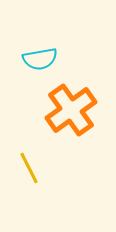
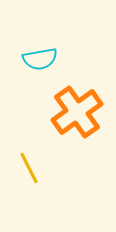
orange cross: moved 6 px right, 2 px down
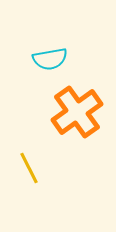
cyan semicircle: moved 10 px right
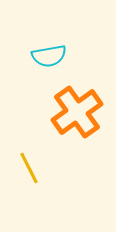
cyan semicircle: moved 1 px left, 3 px up
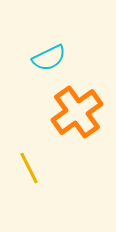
cyan semicircle: moved 2 px down; rotated 16 degrees counterclockwise
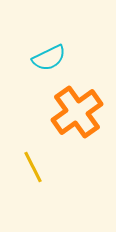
yellow line: moved 4 px right, 1 px up
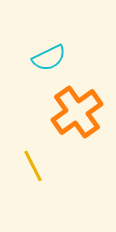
yellow line: moved 1 px up
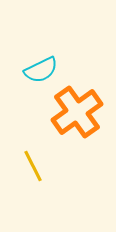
cyan semicircle: moved 8 px left, 12 px down
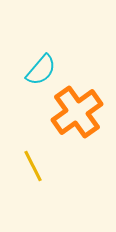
cyan semicircle: rotated 24 degrees counterclockwise
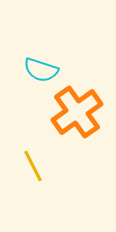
cyan semicircle: rotated 68 degrees clockwise
